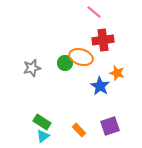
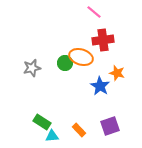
cyan triangle: moved 9 px right; rotated 32 degrees clockwise
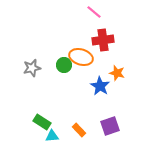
green circle: moved 1 px left, 2 px down
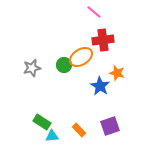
orange ellipse: rotated 50 degrees counterclockwise
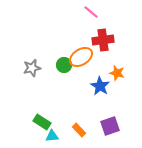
pink line: moved 3 px left
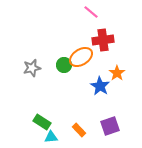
orange star: rotated 21 degrees clockwise
cyan triangle: moved 1 px left, 1 px down
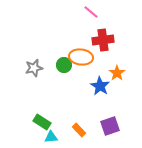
orange ellipse: rotated 40 degrees clockwise
gray star: moved 2 px right
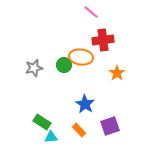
blue star: moved 15 px left, 18 px down
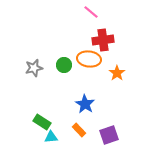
orange ellipse: moved 8 px right, 2 px down
purple square: moved 1 px left, 9 px down
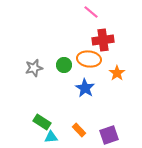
blue star: moved 16 px up
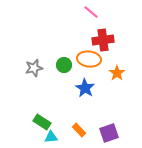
purple square: moved 2 px up
